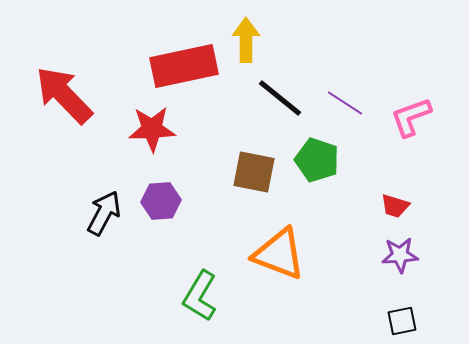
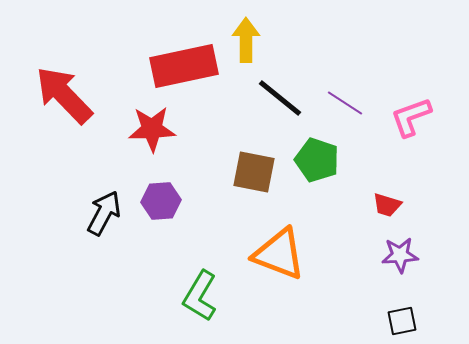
red trapezoid: moved 8 px left, 1 px up
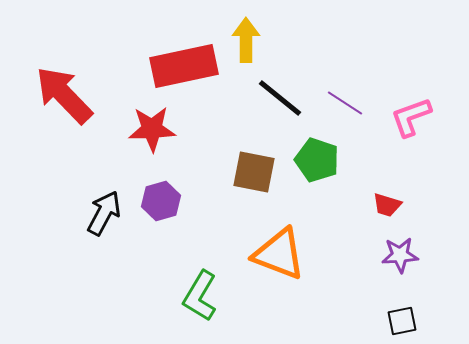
purple hexagon: rotated 12 degrees counterclockwise
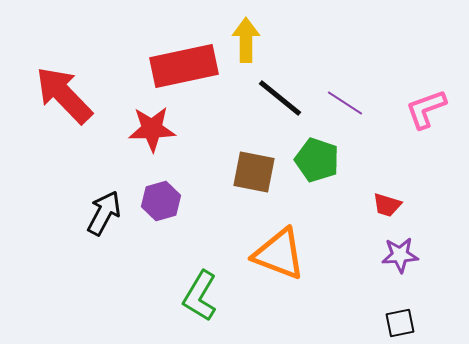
pink L-shape: moved 15 px right, 8 px up
black square: moved 2 px left, 2 px down
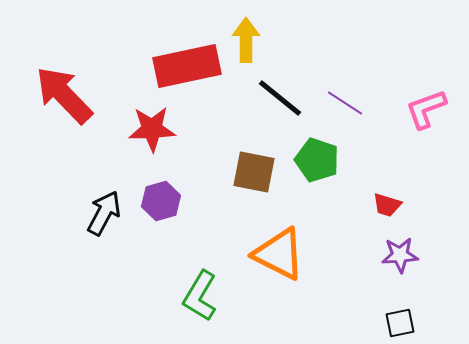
red rectangle: moved 3 px right
orange triangle: rotated 6 degrees clockwise
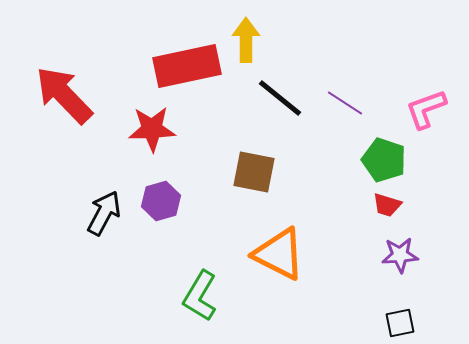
green pentagon: moved 67 px right
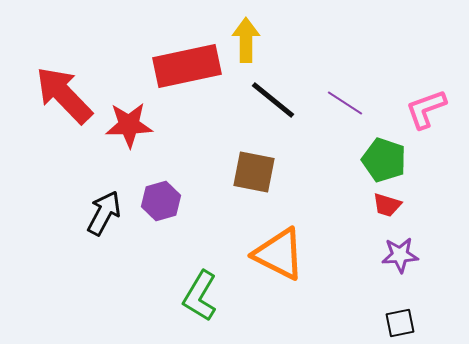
black line: moved 7 px left, 2 px down
red star: moved 23 px left, 4 px up
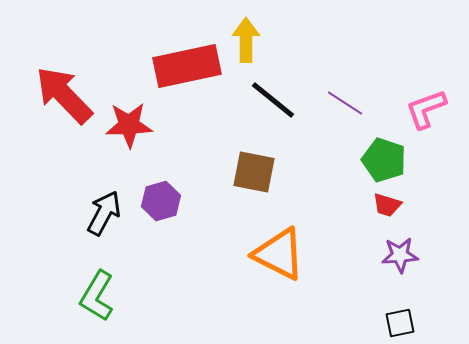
green L-shape: moved 103 px left
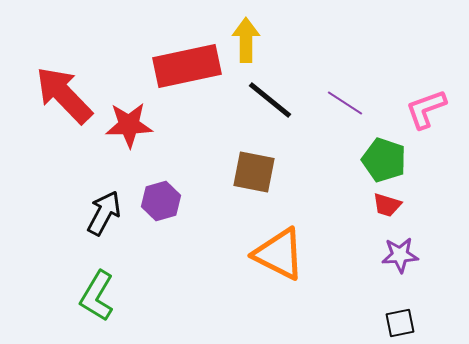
black line: moved 3 px left
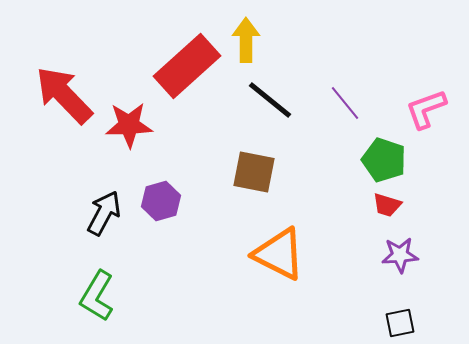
red rectangle: rotated 30 degrees counterclockwise
purple line: rotated 18 degrees clockwise
